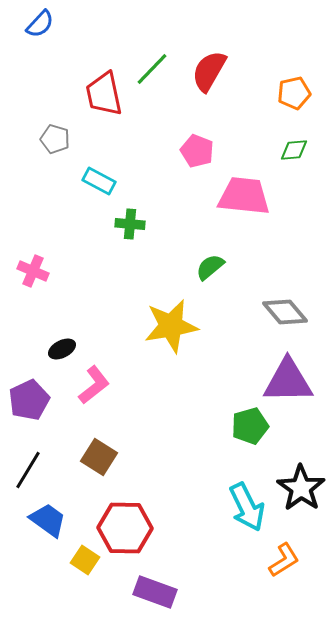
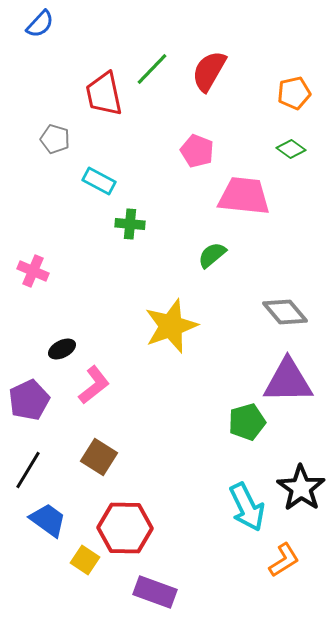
green diamond: moved 3 px left, 1 px up; rotated 40 degrees clockwise
green semicircle: moved 2 px right, 12 px up
yellow star: rotated 10 degrees counterclockwise
green pentagon: moved 3 px left, 4 px up
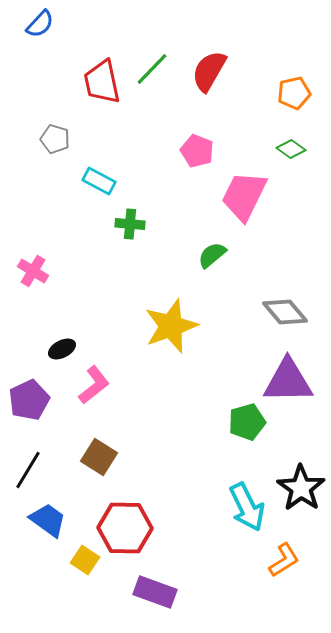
red trapezoid: moved 2 px left, 12 px up
pink trapezoid: rotated 70 degrees counterclockwise
pink cross: rotated 8 degrees clockwise
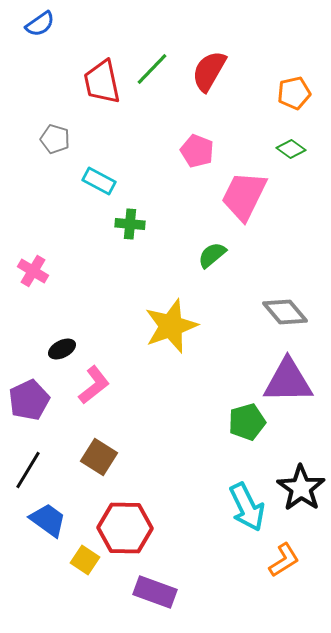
blue semicircle: rotated 12 degrees clockwise
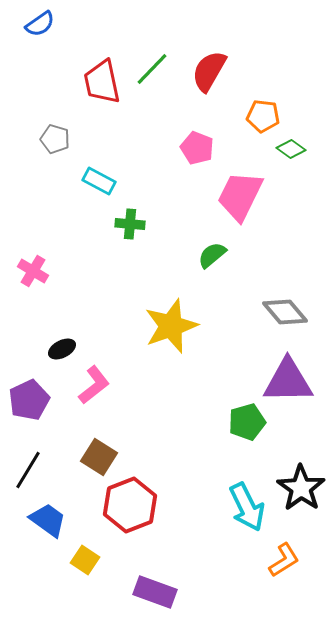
orange pentagon: moved 31 px left, 23 px down; rotated 20 degrees clockwise
pink pentagon: moved 3 px up
pink trapezoid: moved 4 px left
red hexagon: moved 5 px right, 23 px up; rotated 22 degrees counterclockwise
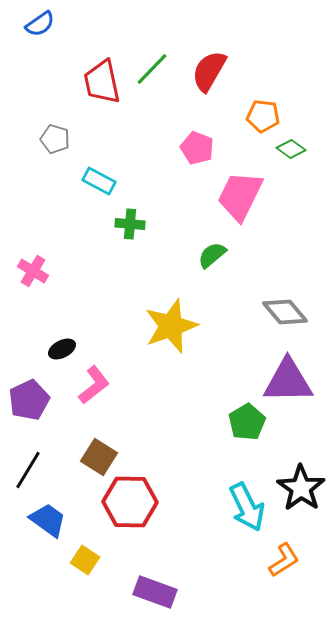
green pentagon: rotated 15 degrees counterclockwise
red hexagon: moved 3 px up; rotated 22 degrees clockwise
